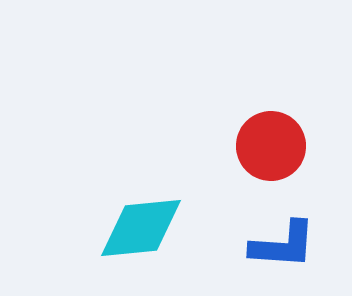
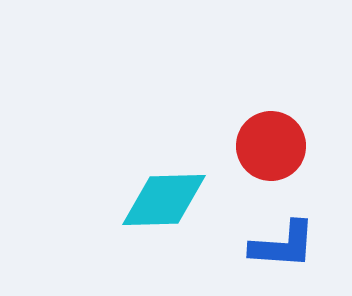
cyan diamond: moved 23 px right, 28 px up; rotated 4 degrees clockwise
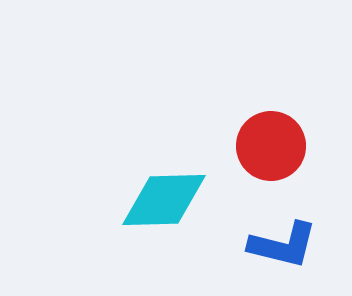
blue L-shape: rotated 10 degrees clockwise
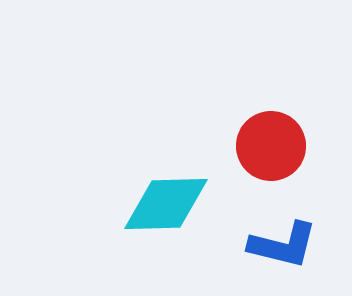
cyan diamond: moved 2 px right, 4 px down
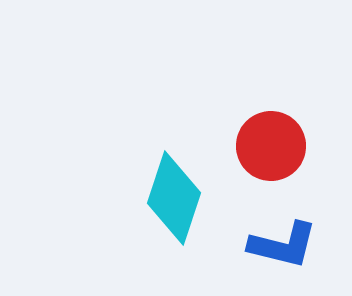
cyan diamond: moved 8 px right, 6 px up; rotated 70 degrees counterclockwise
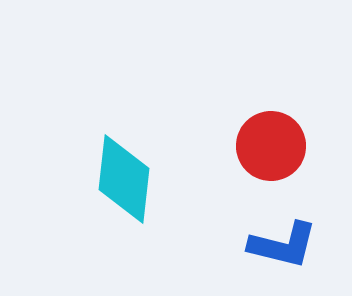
cyan diamond: moved 50 px left, 19 px up; rotated 12 degrees counterclockwise
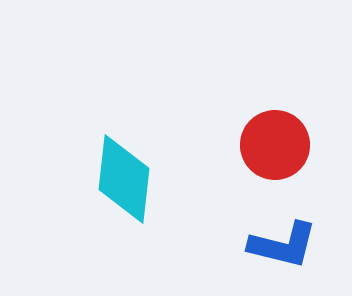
red circle: moved 4 px right, 1 px up
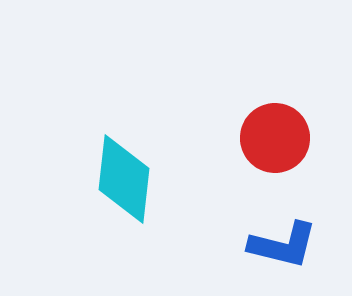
red circle: moved 7 px up
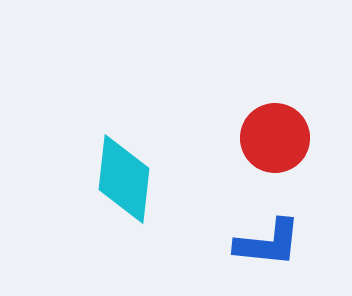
blue L-shape: moved 15 px left, 2 px up; rotated 8 degrees counterclockwise
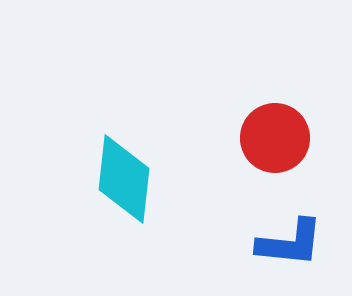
blue L-shape: moved 22 px right
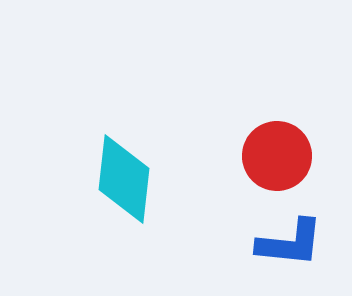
red circle: moved 2 px right, 18 px down
